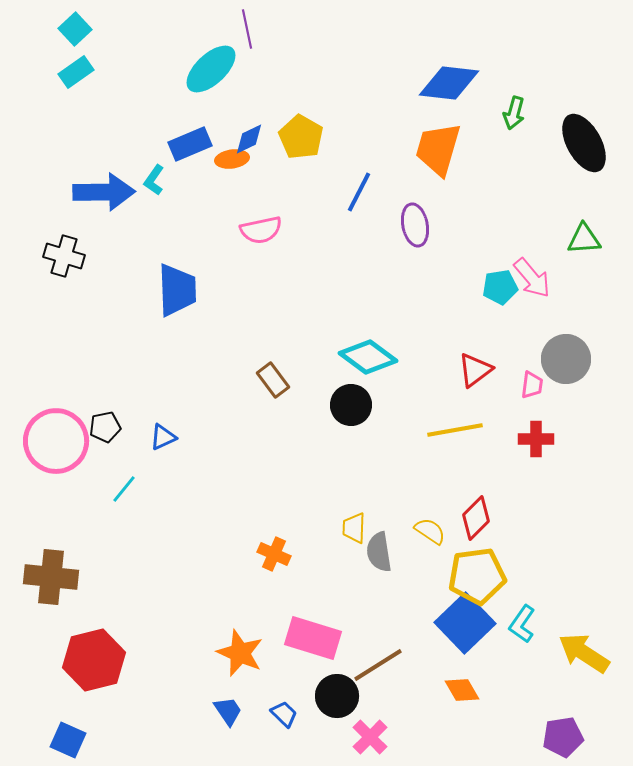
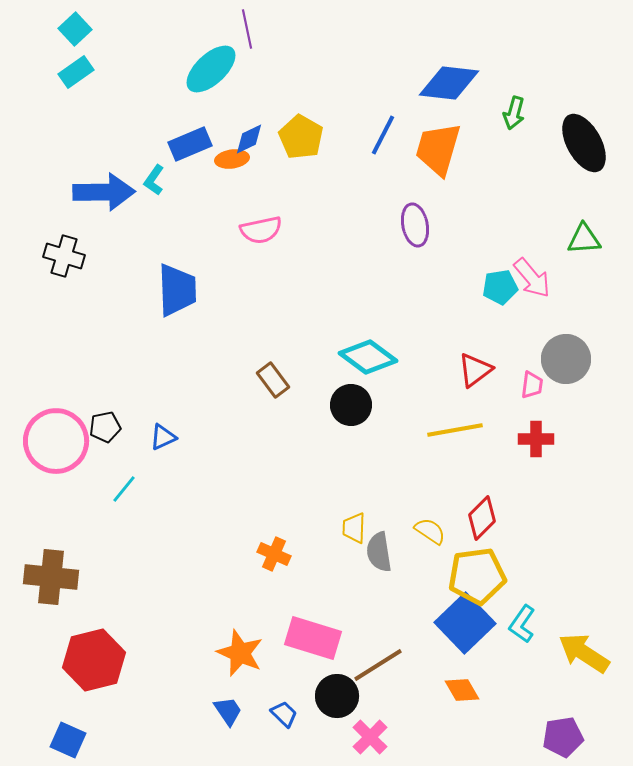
blue line at (359, 192): moved 24 px right, 57 px up
red diamond at (476, 518): moved 6 px right
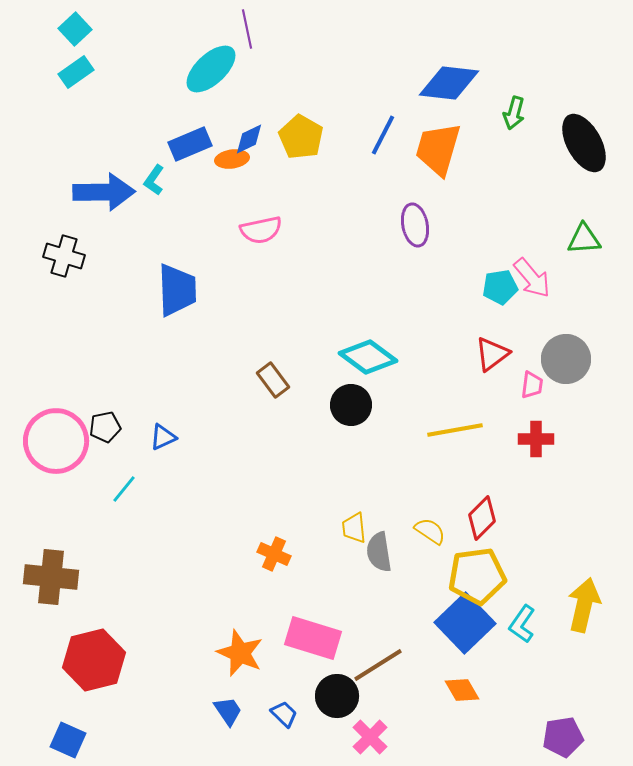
red triangle at (475, 370): moved 17 px right, 16 px up
yellow trapezoid at (354, 528): rotated 8 degrees counterclockwise
yellow arrow at (584, 653): moved 48 px up; rotated 70 degrees clockwise
